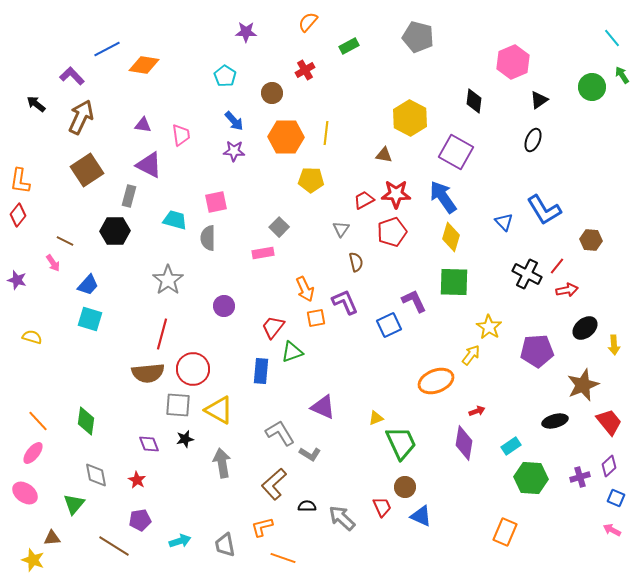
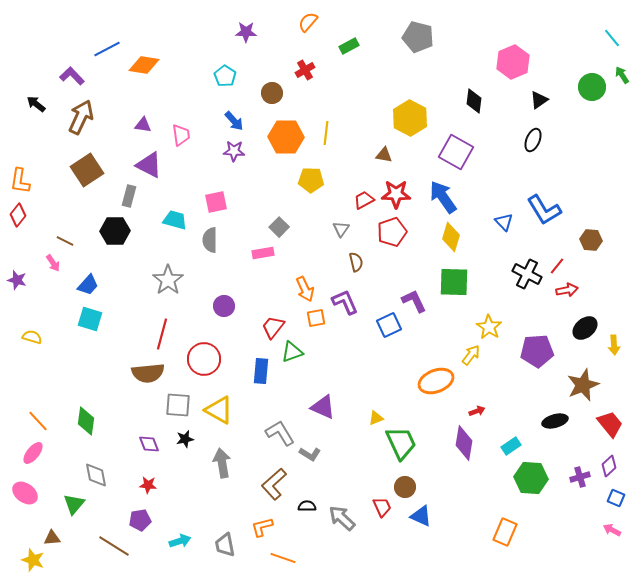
gray semicircle at (208, 238): moved 2 px right, 2 px down
red circle at (193, 369): moved 11 px right, 10 px up
red trapezoid at (609, 422): moved 1 px right, 2 px down
red star at (137, 480): moved 11 px right, 5 px down; rotated 24 degrees counterclockwise
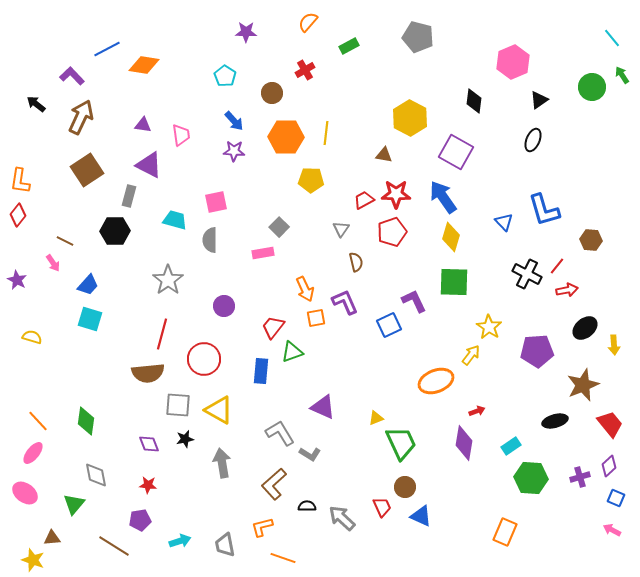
blue L-shape at (544, 210): rotated 15 degrees clockwise
purple star at (17, 280): rotated 12 degrees clockwise
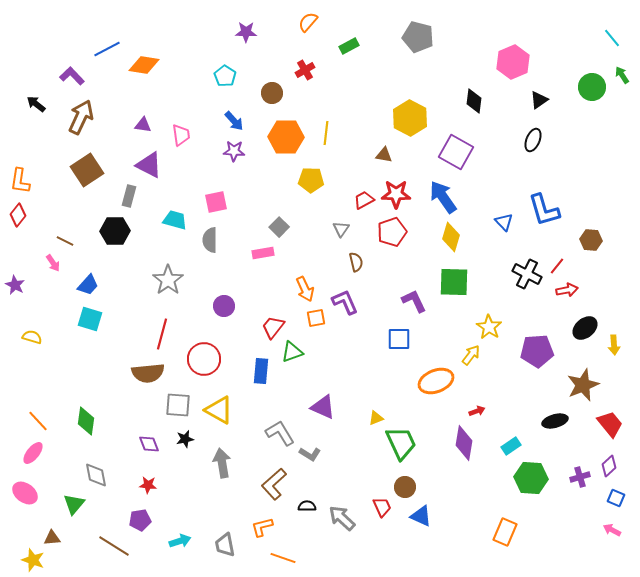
purple star at (17, 280): moved 2 px left, 5 px down
blue square at (389, 325): moved 10 px right, 14 px down; rotated 25 degrees clockwise
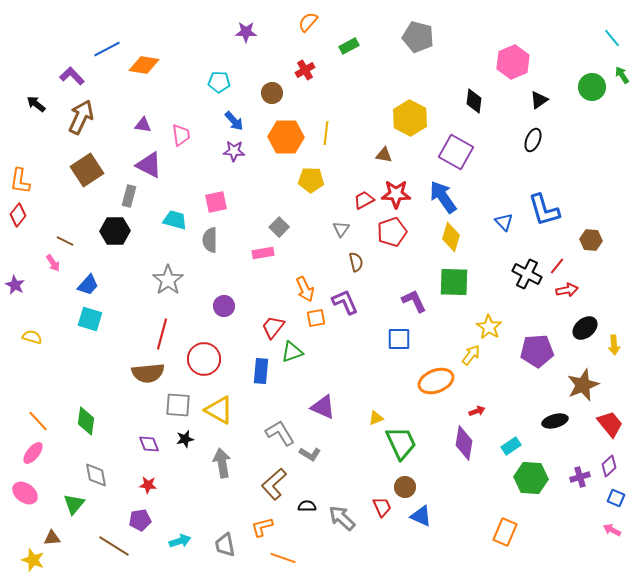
cyan pentagon at (225, 76): moved 6 px left, 6 px down; rotated 30 degrees counterclockwise
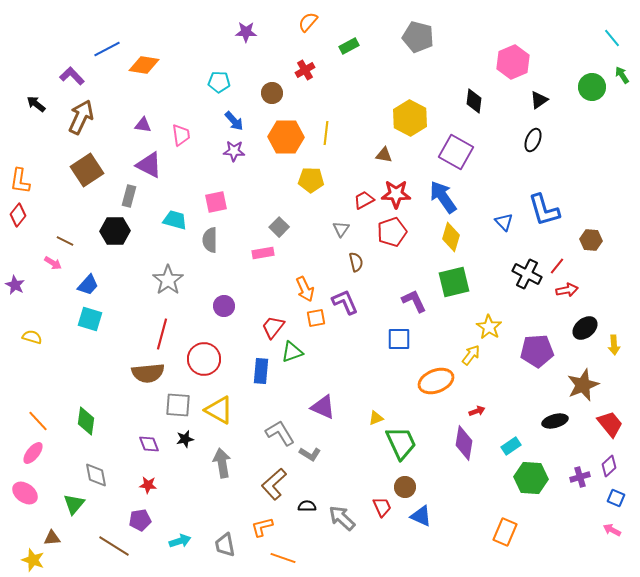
pink arrow at (53, 263): rotated 24 degrees counterclockwise
green square at (454, 282): rotated 16 degrees counterclockwise
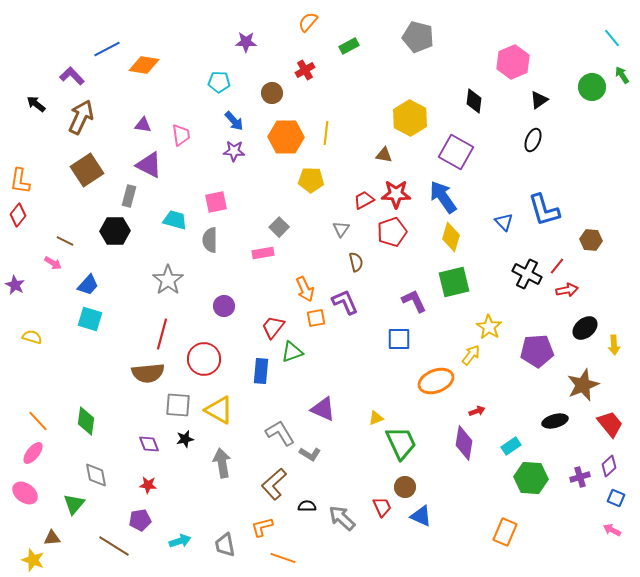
purple star at (246, 32): moved 10 px down
purple triangle at (323, 407): moved 2 px down
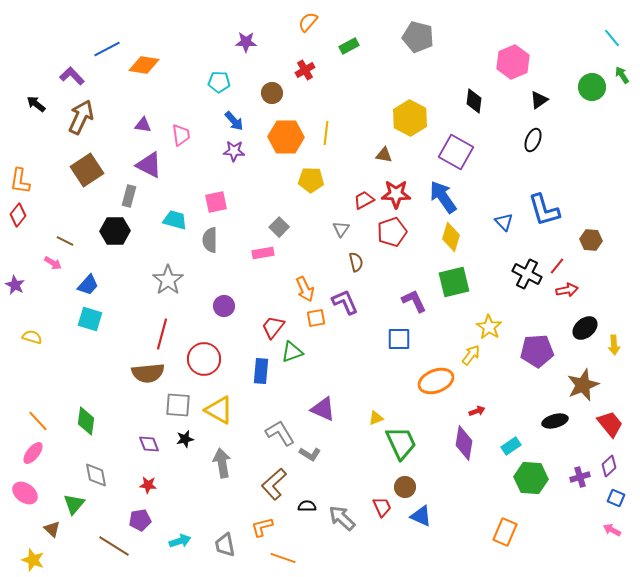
brown triangle at (52, 538): moved 9 px up; rotated 48 degrees clockwise
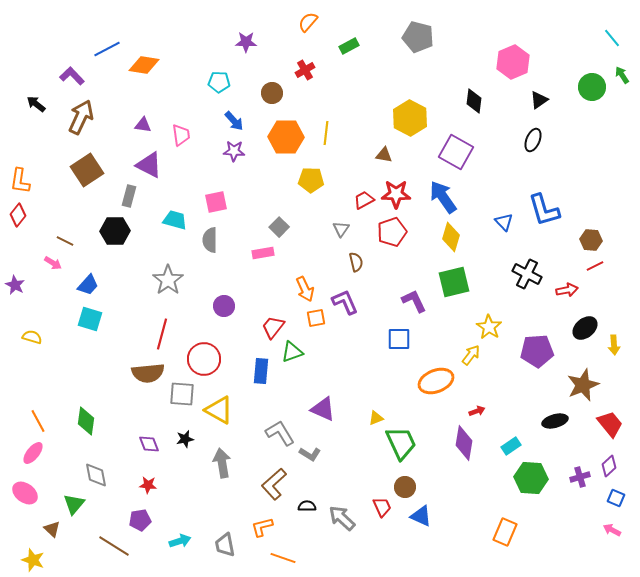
red line at (557, 266): moved 38 px right; rotated 24 degrees clockwise
gray square at (178, 405): moved 4 px right, 11 px up
orange line at (38, 421): rotated 15 degrees clockwise
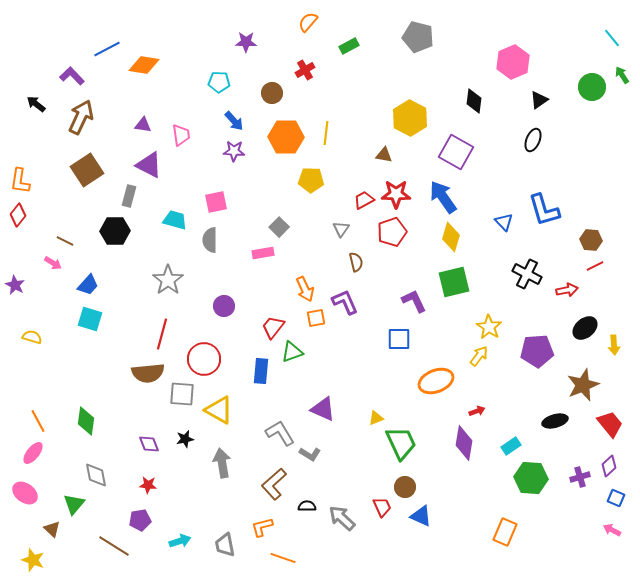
yellow arrow at (471, 355): moved 8 px right, 1 px down
